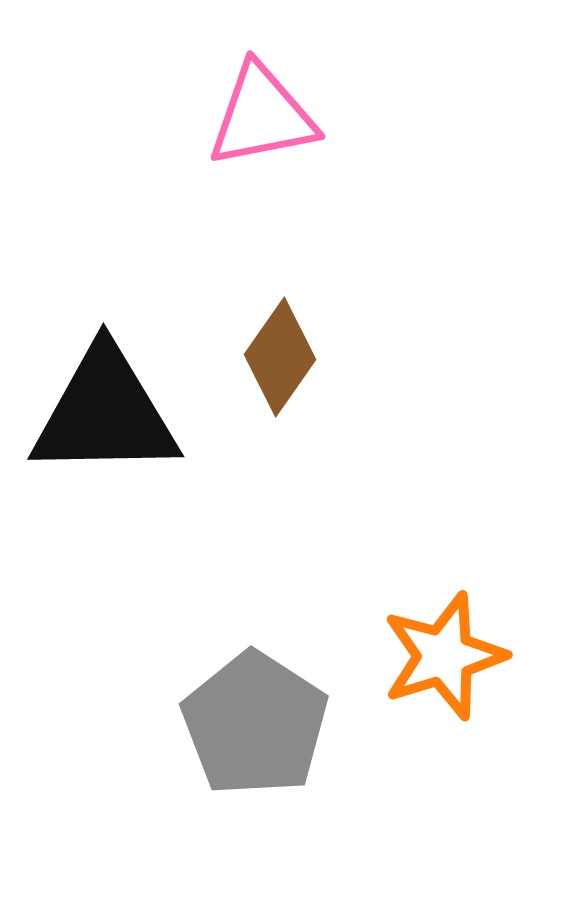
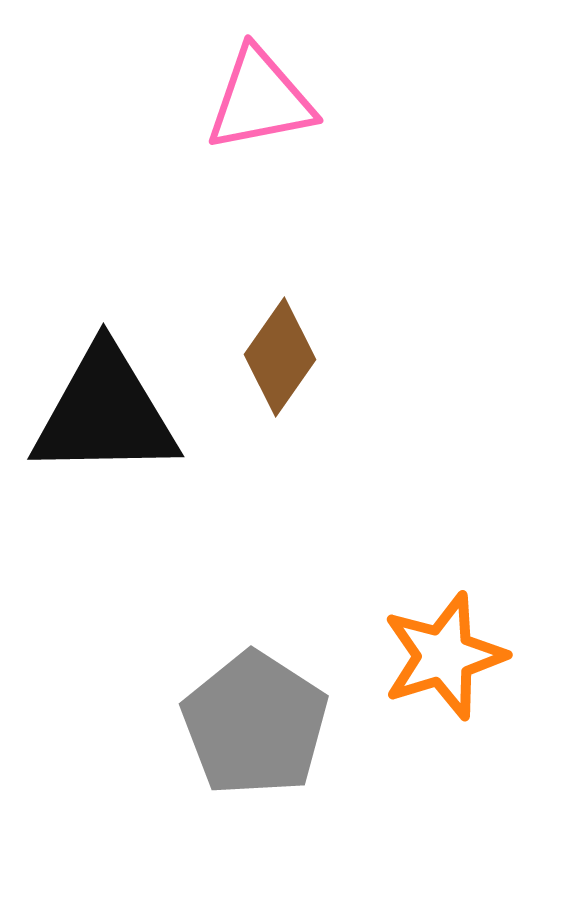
pink triangle: moved 2 px left, 16 px up
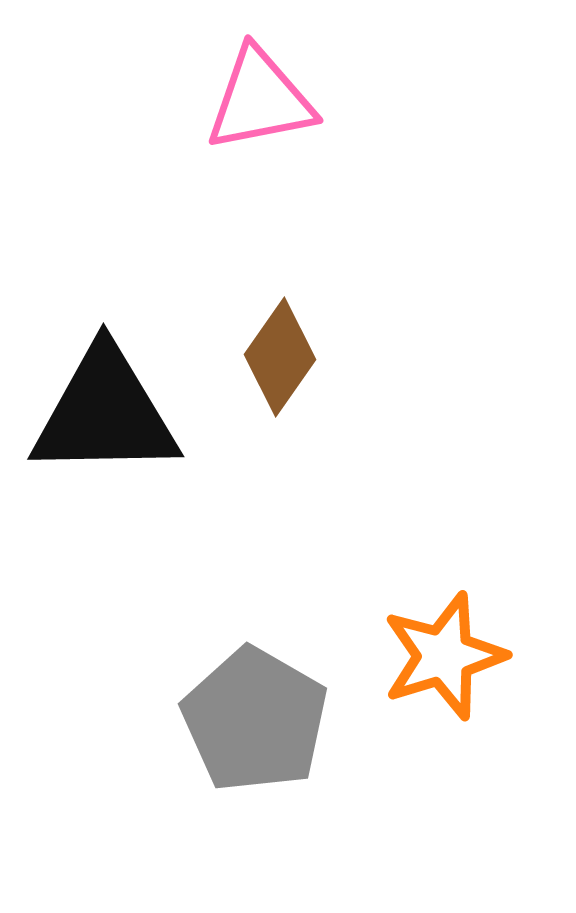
gray pentagon: moved 4 px up; rotated 3 degrees counterclockwise
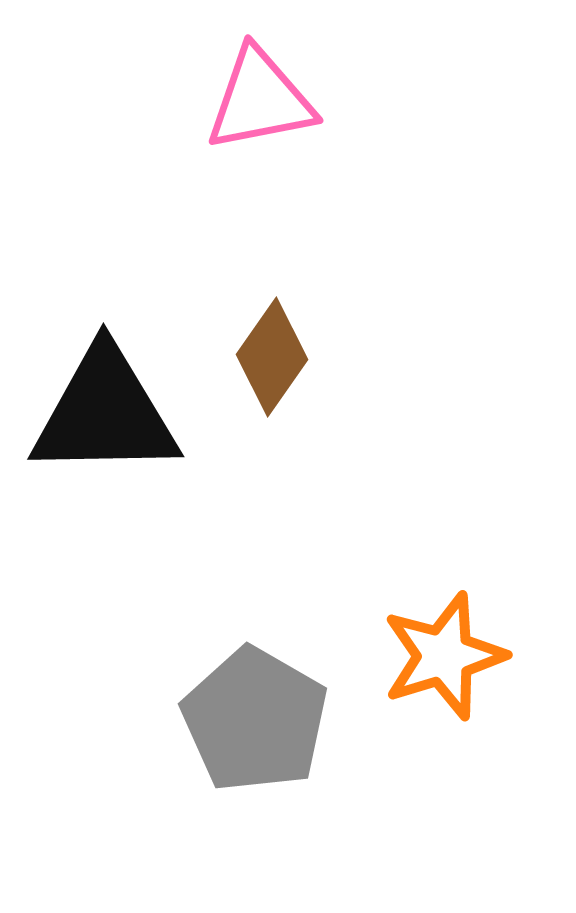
brown diamond: moved 8 px left
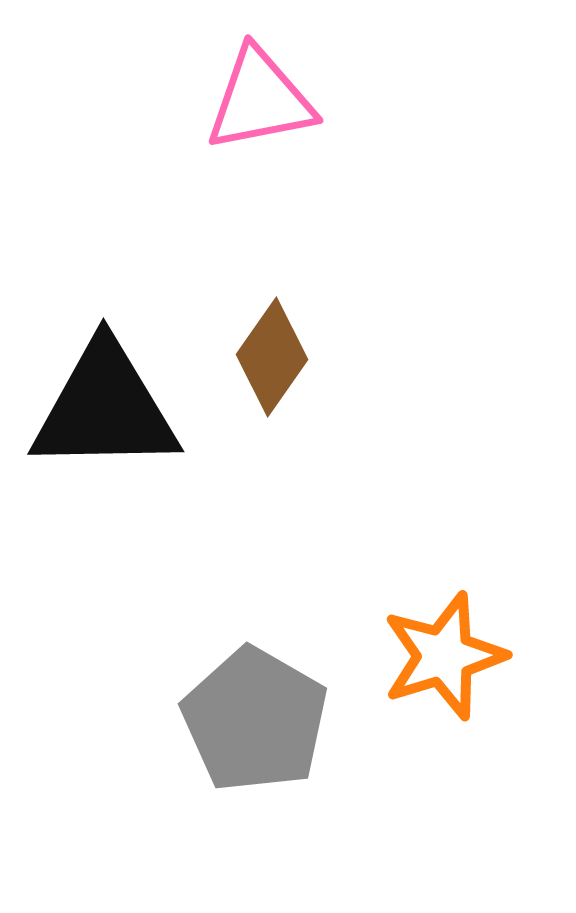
black triangle: moved 5 px up
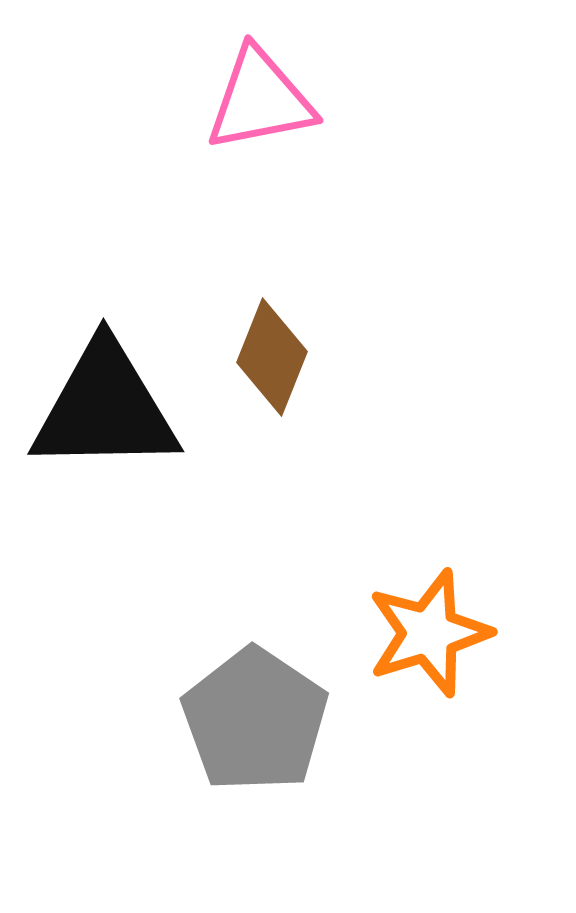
brown diamond: rotated 13 degrees counterclockwise
orange star: moved 15 px left, 23 px up
gray pentagon: rotated 4 degrees clockwise
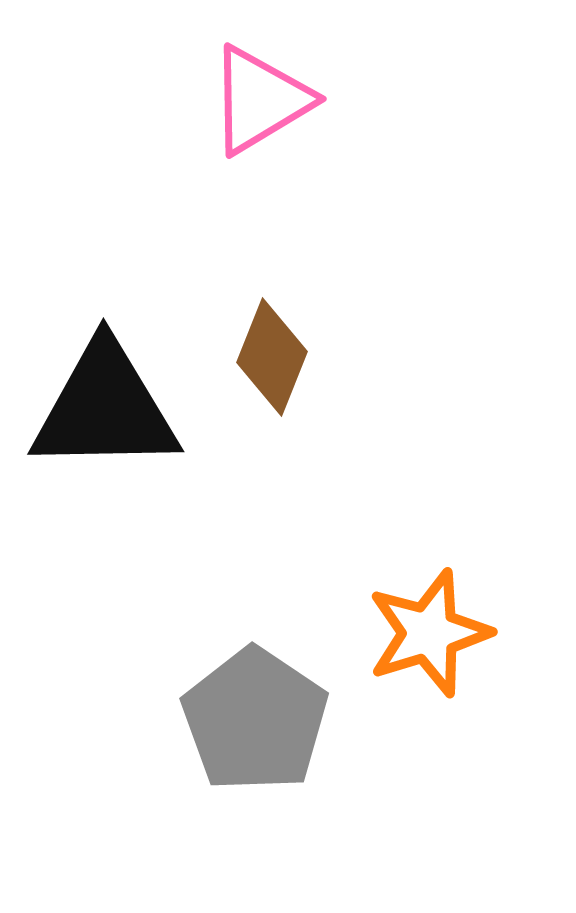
pink triangle: rotated 20 degrees counterclockwise
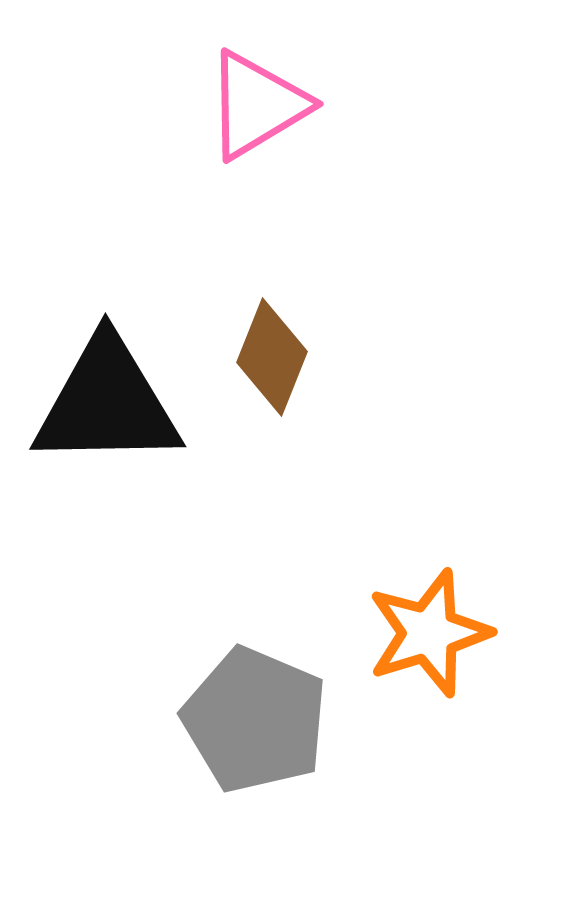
pink triangle: moved 3 px left, 5 px down
black triangle: moved 2 px right, 5 px up
gray pentagon: rotated 11 degrees counterclockwise
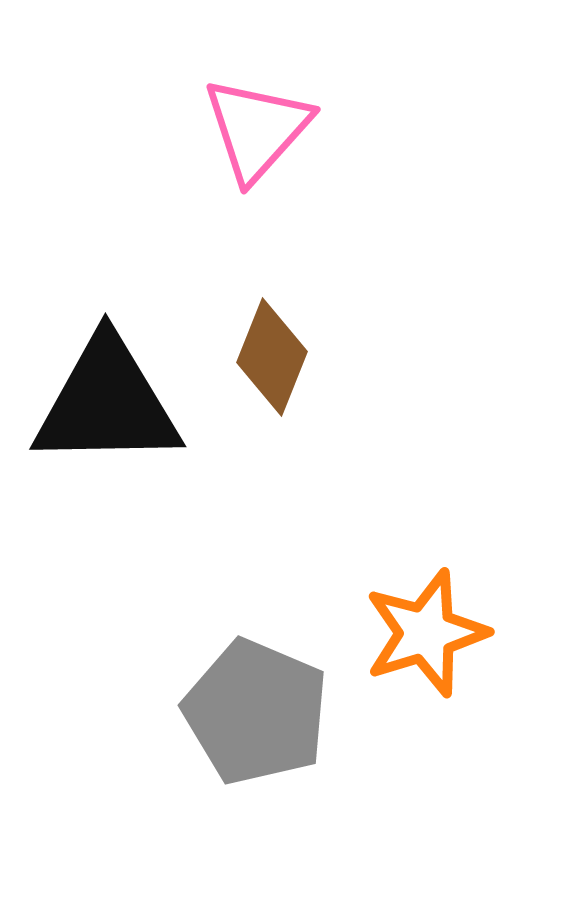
pink triangle: moved 24 px down; rotated 17 degrees counterclockwise
orange star: moved 3 px left
gray pentagon: moved 1 px right, 8 px up
